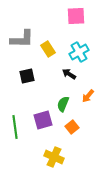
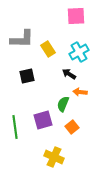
orange arrow: moved 8 px left, 4 px up; rotated 56 degrees clockwise
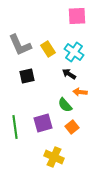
pink square: moved 1 px right
gray L-shape: moved 2 px left, 6 px down; rotated 65 degrees clockwise
cyan cross: moved 5 px left; rotated 24 degrees counterclockwise
green semicircle: moved 2 px right, 1 px down; rotated 63 degrees counterclockwise
purple square: moved 3 px down
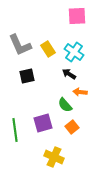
green line: moved 3 px down
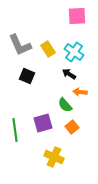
black square: rotated 35 degrees clockwise
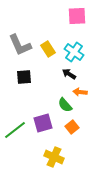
black square: moved 3 px left, 1 px down; rotated 28 degrees counterclockwise
green line: rotated 60 degrees clockwise
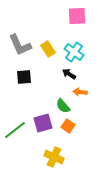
green semicircle: moved 2 px left, 1 px down
orange square: moved 4 px left, 1 px up; rotated 16 degrees counterclockwise
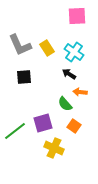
yellow rectangle: moved 1 px left, 1 px up
green semicircle: moved 2 px right, 2 px up
orange square: moved 6 px right
green line: moved 1 px down
yellow cross: moved 9 px up
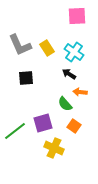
black square: moved 2 px right, 1 px down
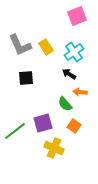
pink square: rotated 18 degrees counterclockwise
yellow rectangle: moved 1 px left, 1 px up
cyan cross: rotated 18 degrees clockwise
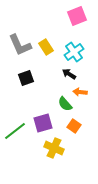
black square: rotated 14 degrees counterclockwise
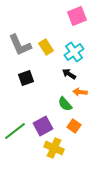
purple square: moved 3 px down; rotated 12 degrees counterclockwise
